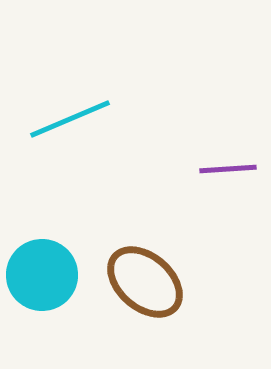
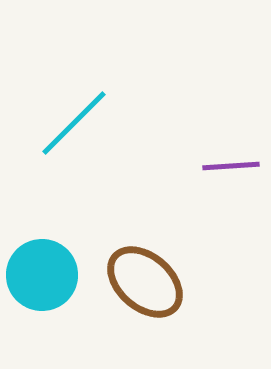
cyan line: moved 4 px right, 4 px down; rotated 22 degrees counterclockwise
purple line: moved 3 px right, 3 px up
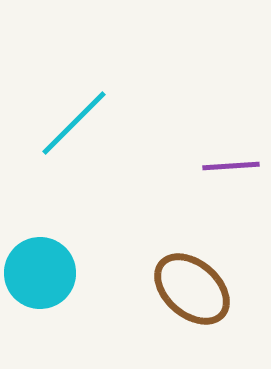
cyan circle: moved 2 px left, 2 px up
brown ellipse: moved 47 px right, 7 px down
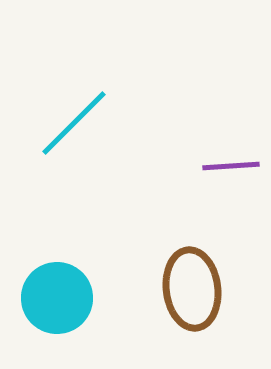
cyan circle: moved 17 px right, 25 px down
brown ellipse: rotated 42 degrees clockwise
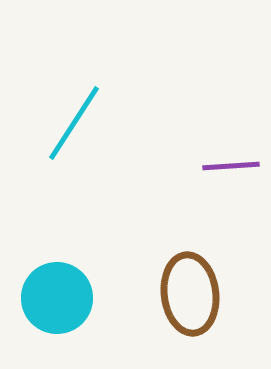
cyan line: rotated 12 degrees counterclockwise
brown ellipse: moved 2 px left, 5 px down
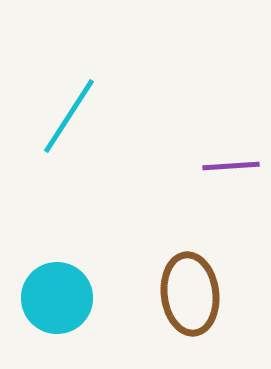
cyan line: moved 5 px left, 7 px up
